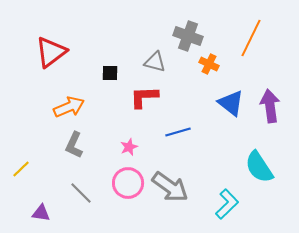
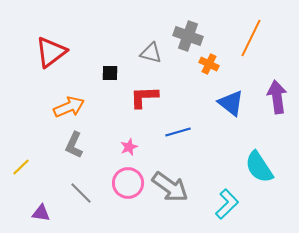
gray triangle: moved 4 px left, 9 px up
purple arrow: moved 7 px right, 9 px up
yellow line: moved 2 px up
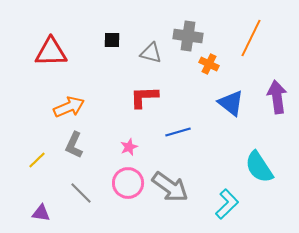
gray cross: rotated 12 degrees counterclockwise
red triangle: rotated 36 degrees clockwise
black square: moved 2 px right, 33 px up
yellow line: moved 16 px right, 7 px up
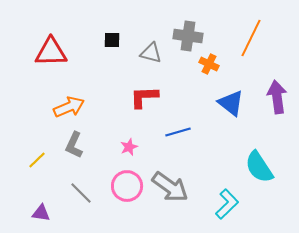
pink circle: moved 1 px left, 3 px down
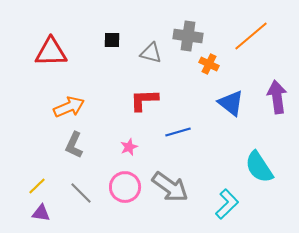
orange line: moved 2 px up; rotated 24 degrees clockwise
red L-shape: moved 3 px down
yellow line: moved 26 px down
pink circle: moved 2 px left, 1 px down
